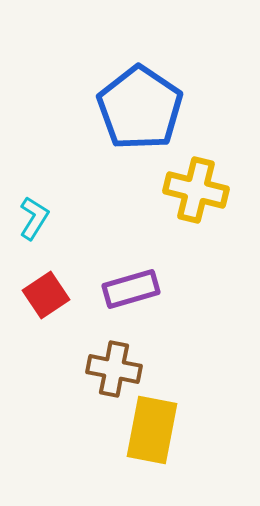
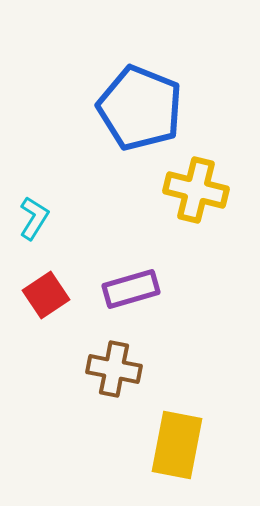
blue pentagon: rotated 12 degrees counterclockwise
yellow rectangle: moved 25 px right, 15 px down
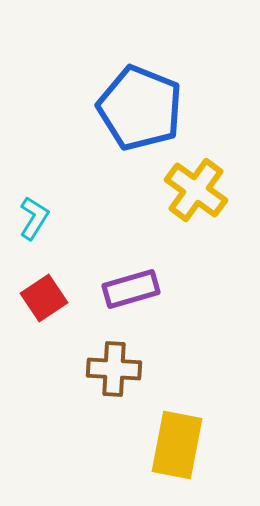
yellow cross: rotated 22 degrees clockwise
red square: moved 2 px left, 3 px down
brown cross: rotated 8 degrees counterclockwise
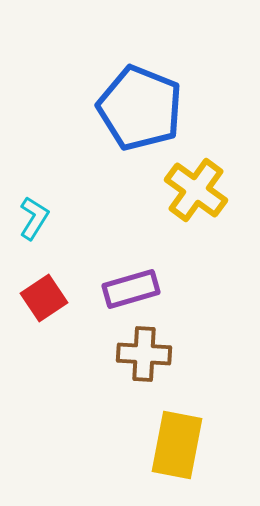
brown cross: moved 30 px right, 15 px up
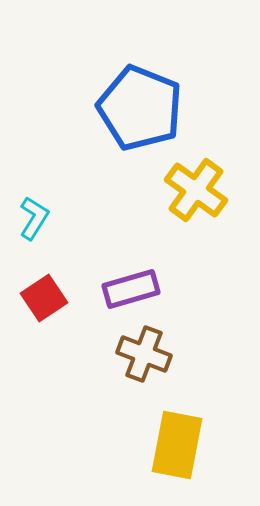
brown cross: rotated 18 degrees clockwise
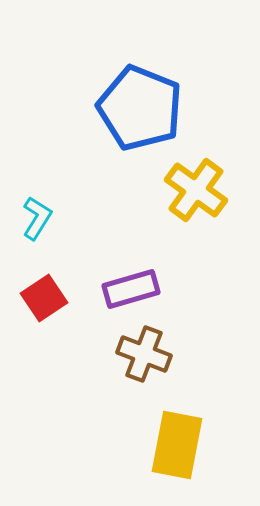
cyan L-shape: moved 3 px right
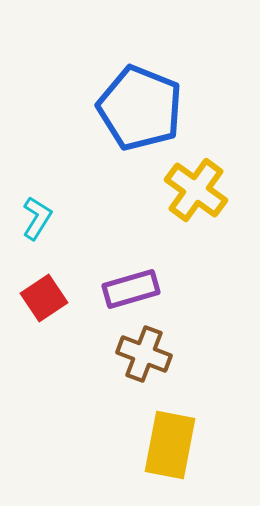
yellow rectangle: moved 7 px left
